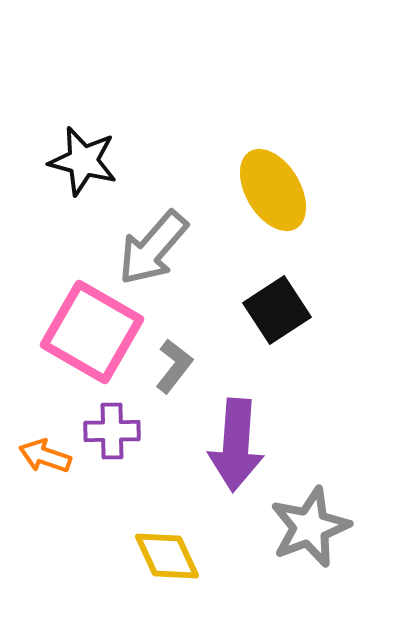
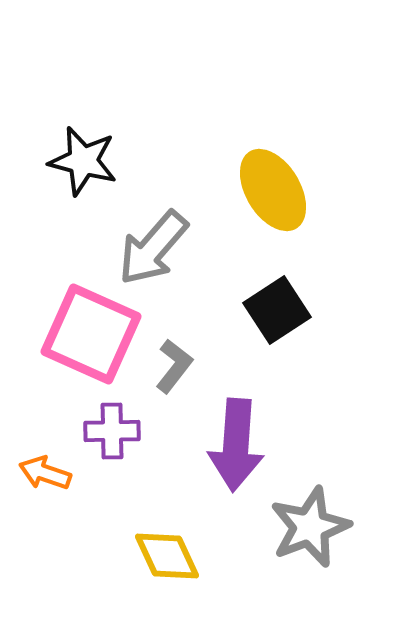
pink square: moved 1 px left, 2 px down; rotated 6 degrees counterclockwise
orange arrow: moved 17 px down
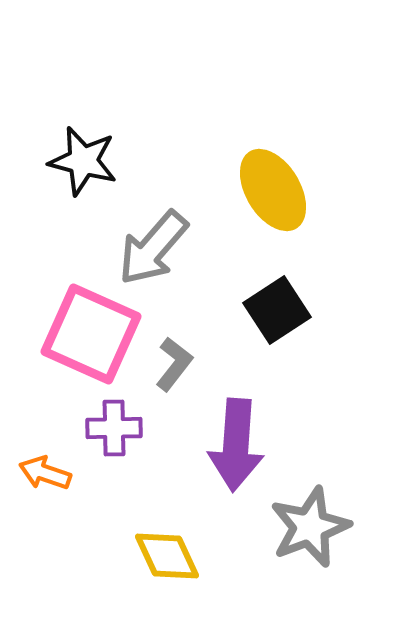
gray L-shape: moved 2 px up
purple cross: moved 2 px right, 3 px up
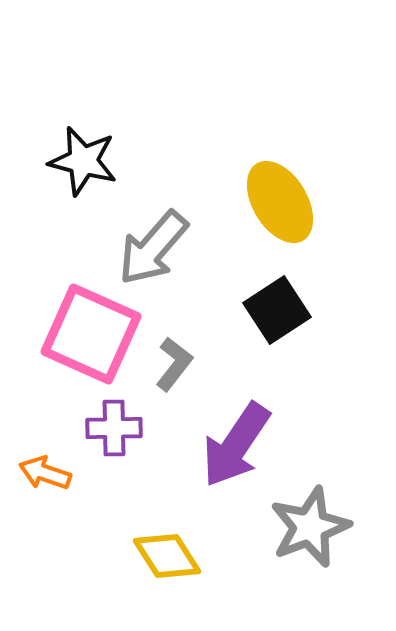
yellow ellipse: moved 7 px right, 12 px down
purple arrow: rotated 30 degrees clockwise
yellow diamond: rotated 8 degrees counterclockwise
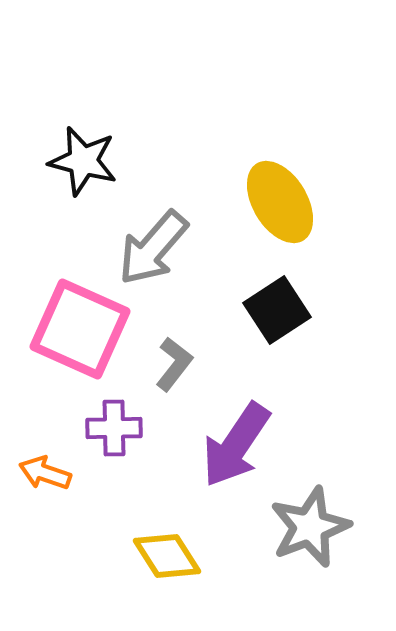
pink square: moved 11 px left, 5 px up
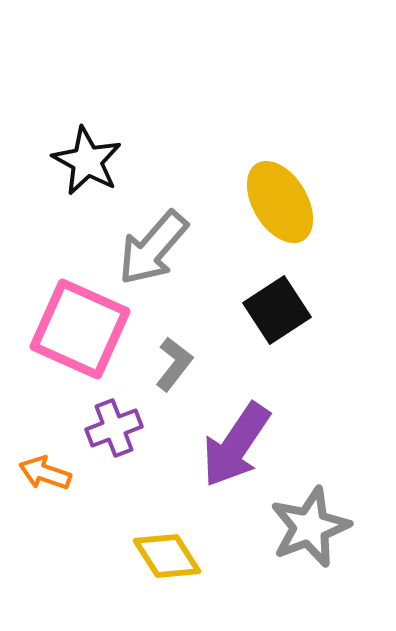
black star: moved 4 px right; rotated 14 degrees clockwise
purple cross: rotated 20 degrees counterclockwise
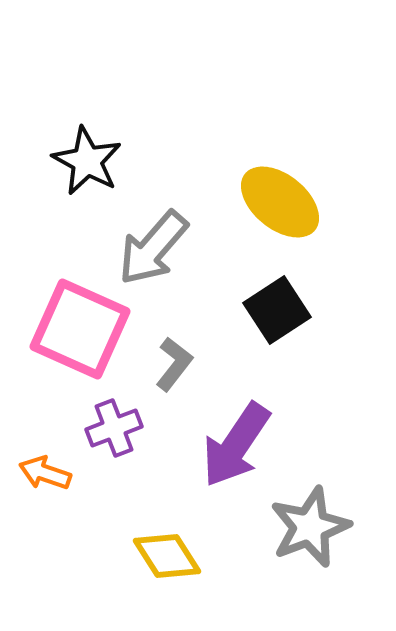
yellow ellipse: rotated 20 degrees counterclockwise
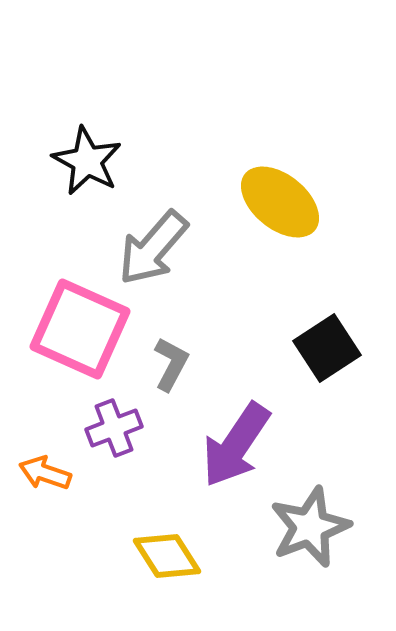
black square: moved 50 px right, 38 px down
gray L-shape: moved 3 px left; rotated 10 degrees counterclockwise
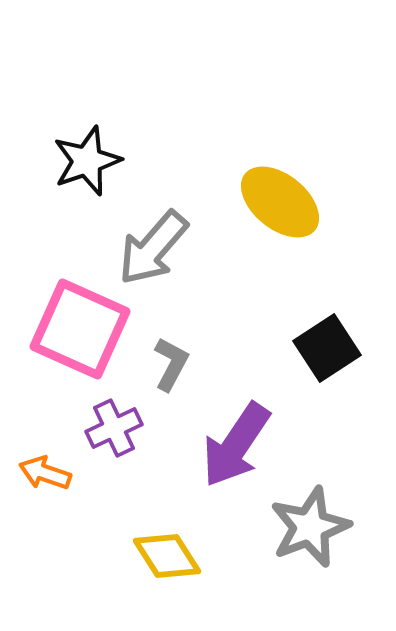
black star: rotated 24 degrees clockwise
purple cross: rotated 4 degrees counterclockwise
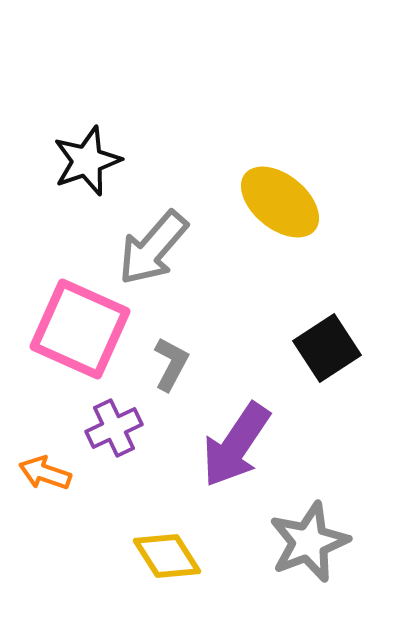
gray star: moved 1 px left, 15 px down
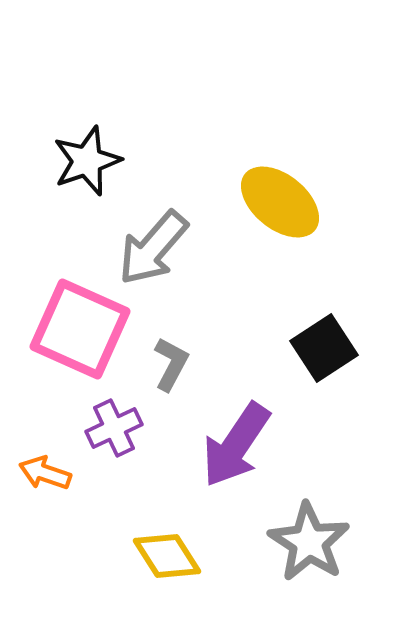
black square: moved 3 px left
gray star: rotated 18 degrees counterclockwise
